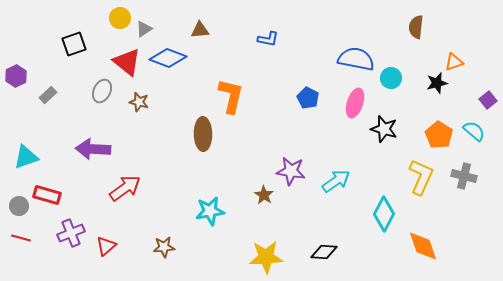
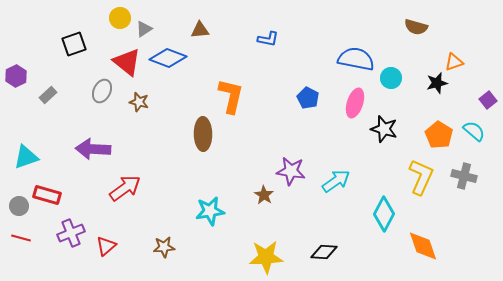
brown semicircle at (416, 27): rotated 80 degrees counterclockwise
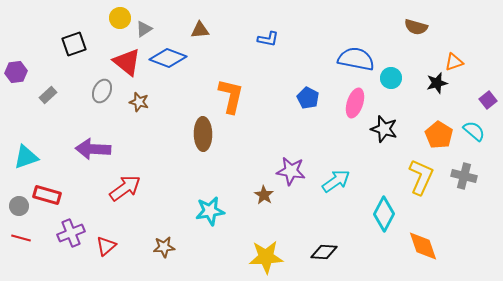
purple hexagon at (16, 76): moved 4 px up; rotated 20 degrees clockwise
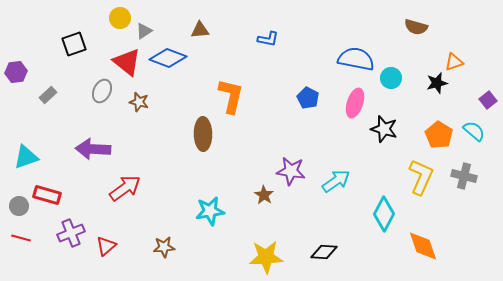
gray triangle at (144, 29): moved 2 px down
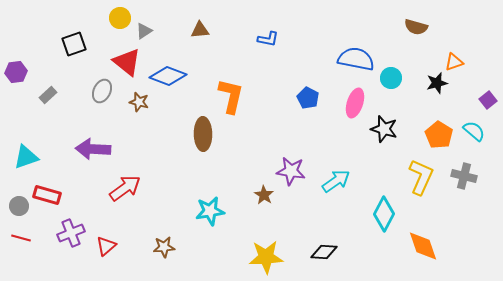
blue diamond at (168, 58): moved 18 px down
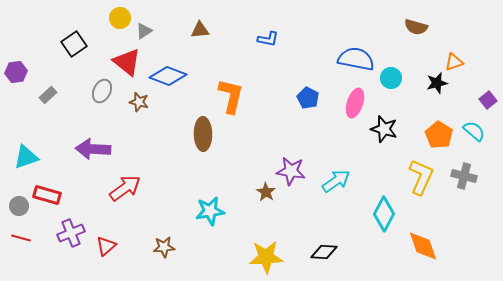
black square at (74, 44): rotated 15 degrees counterclockwise
brown star at (264, 195): moved 2 px right, 3 px up
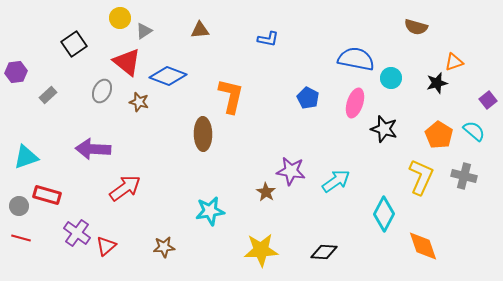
purple cross at (71, 233): moved 6 px right; rotated 32 degrees counterclockwise
yellow star at (266, 257): moved 5 px left, 7 px up
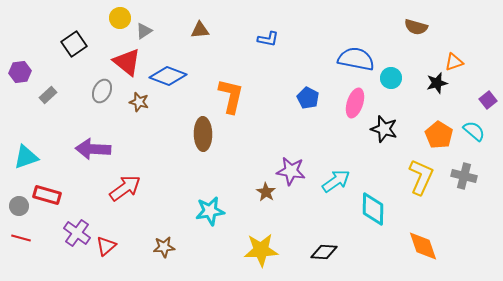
purple hexagon at (16, 72): moved 4 px right
cyan diamond at (384, 214): moved 11 px left, 5 px up; rotated 28 degrees counterclockwise
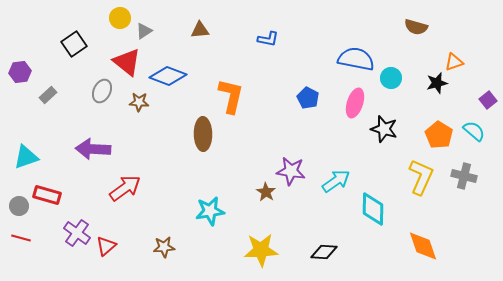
brown star at (139, 102): rotated 12 degrees counterclockwise
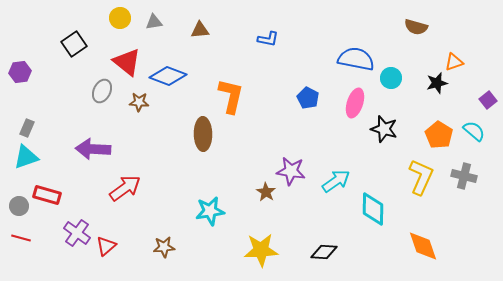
gray triangle at (144, 31): moved 10 px right, 9 px up; rotated 24 degrees clockwise
gray rectangle at (48, 95): moved 21 px left, 33 px down; rotated 24 degrees counterclockwise
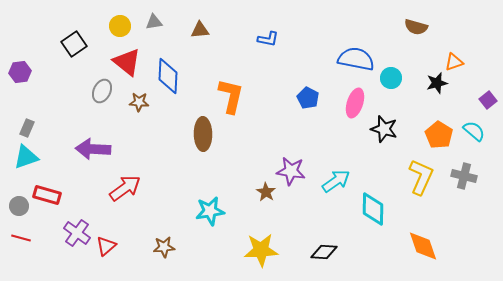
yellow circle at (120, 18): moved 8 px down
blue diamond at (168, 76): rotated 72 degrees clockwise
